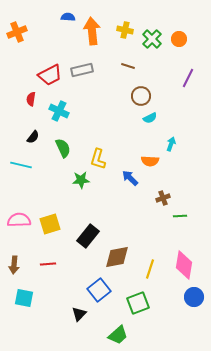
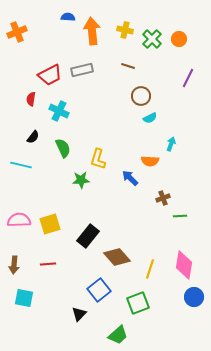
brown diamond: rotated 60 degrees clockwise
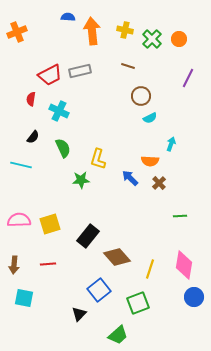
gray rectangle: moved 2 px left, 1 px down
brown cross: moved 4 px left, 15 px up; rotated 24 degrees counterclockwise
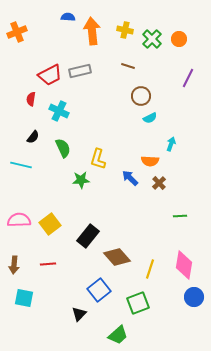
yellow square: rotated 20 degrees counterclockwise
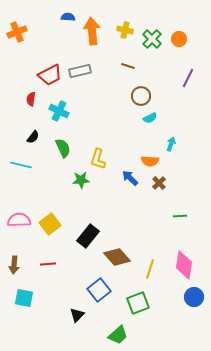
black triangle: moved 2 px left, 1 px down
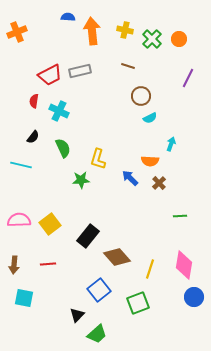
red semicircle: moved 3 px right, 2 px down
green trapezoid: moved 21 px left, 1 px up
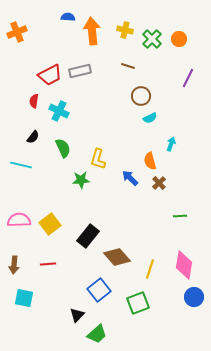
orange semicircle: rotated 72 degrees clockwise
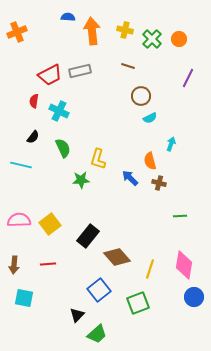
brown cross: rotated 32 degrees counterclockwise
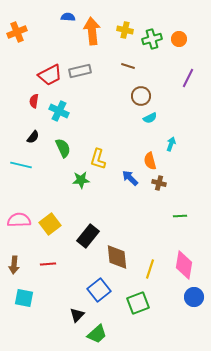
green cross: rotated 30 degrees clockwise
brown diamond: rotated 36 degrees clockwise
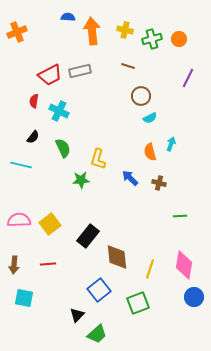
orange semicircle: moved 9 px up
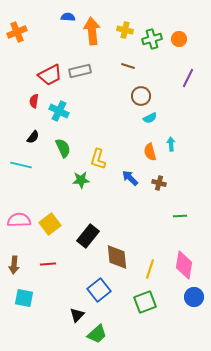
cyan arrow: rotated 24 degrees counterclockwise
green square: moved 7 px right, 1 px up
